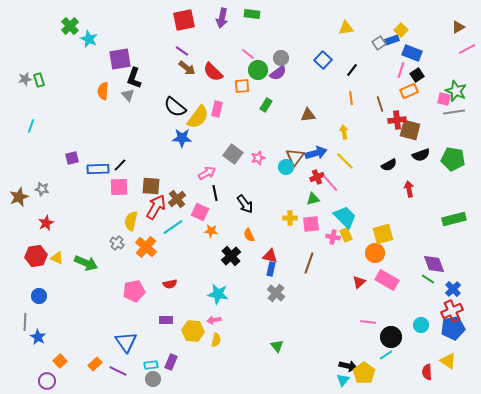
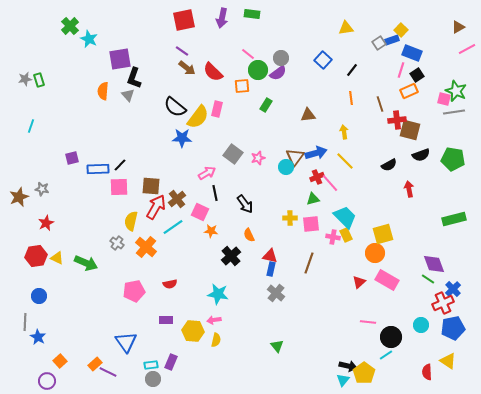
red cross at (452, 311): moved 9 px left, 8 px up
purple line at (118, 371): moved 10 px left, 1 px down
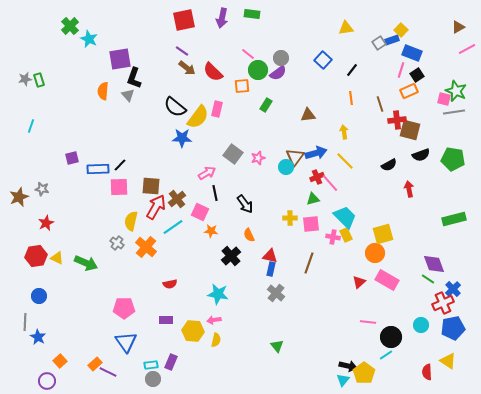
pink pentagon at (134, 291): moved 10 px left, 17 px down; rotated 10 degrees clockwise
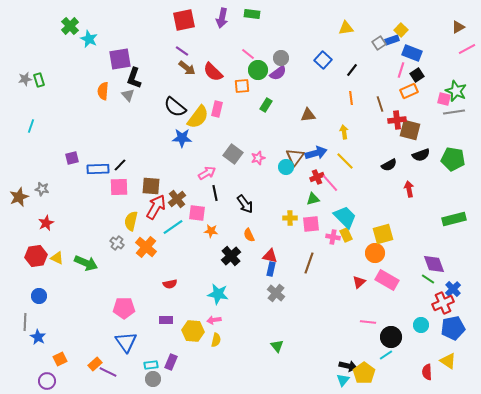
pink square at (200, 212): moved 3 px left, 1 px down; rotated 18 degrees counterclockwise
orange square at (60, 361): moved 2 px up; rotated 16 degrees clockwise
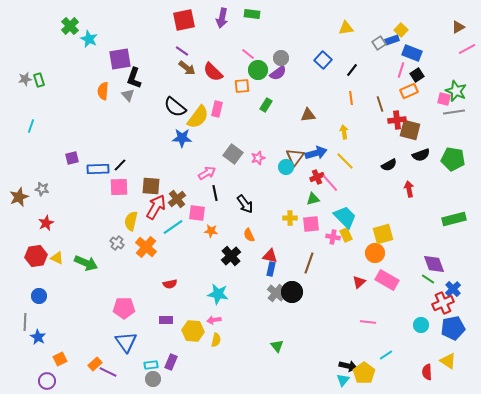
black circle at (391, 337): moved 99 px left, 45 px up
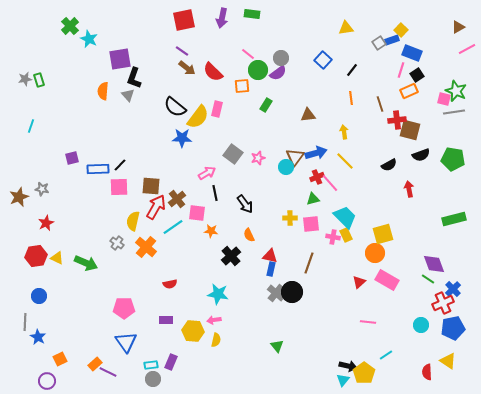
yellow semicircle at (131, 221): moved 2 px right
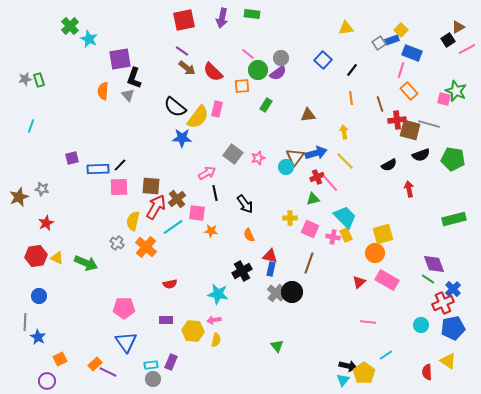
black square at (417, 75): moved 31 px right, 35 px up
orange rectangle at (409, 91): rotated 72 degrees clockwise
gray line at (454, 112): moved 25 px left, 12 px down; rotated 25 degrees clockwise
pink square at (311, 224): moved 1 px left, 5 px down; rotated 30 degrees clockwise
black cross at (231, 256): moved 11 px right, 15 px down; rotated 12 degrees clockwise
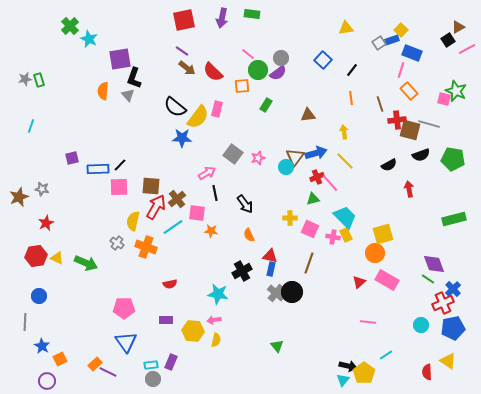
orange cross at (146, 247): rotated 20 degrees counterclockwise
blue star at (38, 337): moved 4 px right, 9 px down
